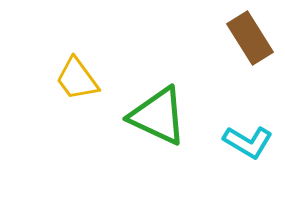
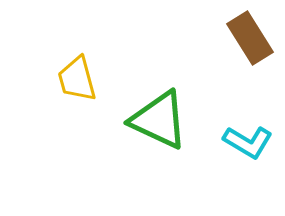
yellow trapezoid: rotated 21 degrees clockwise
green triangle: moved 1 px right, 4 px down
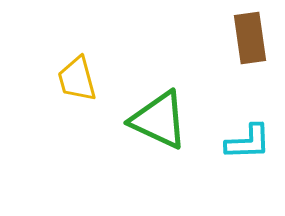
brown rectangle: rotated 24 degrees clockwise
cyan L-shape: rotated 33 degrees counterclockwise
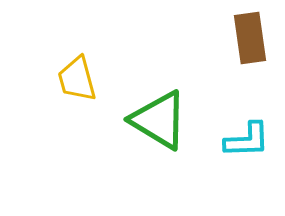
green triangle: rotated 6 degrees clockwise
cyan L-shape: moved 1 px left, 2 px up
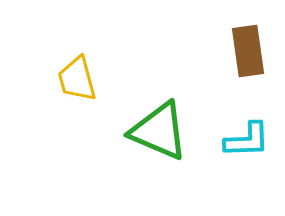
brown rectangle: moved 2 px left, 13 px down
green triangle: moved 11 px down; rotated 8 degrees counterclockwise
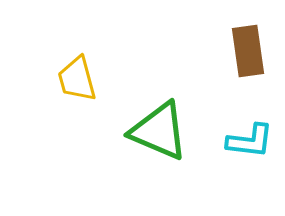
cyan L-shape: moved 3 px right, 1 px down; rotated 9 degrees clockwise
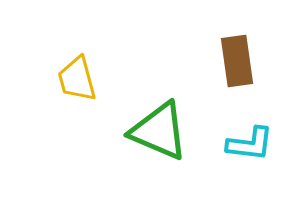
brown rectangle: moved 11 px left, 10 px down
cyan L-shape: moved 3 px down
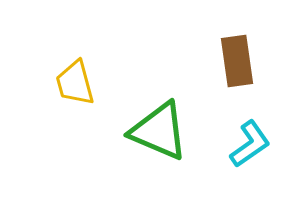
yellow trapezoid: moved 2 px left, 4 px down
cyan L-shape: rotated 42 degrees counterclockwise
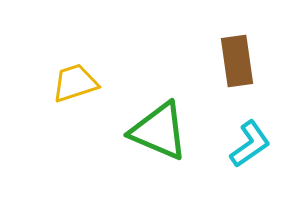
yellow trapezoid: rotated 87 degrees clockwise
